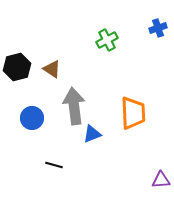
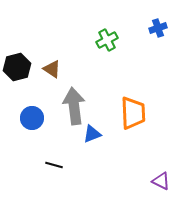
purple triangle: moved 1 px down; rotated 30 degrees clockwise
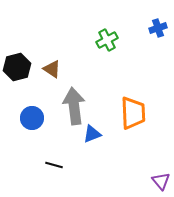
purple triangle: rotated 24 degrees clockwise
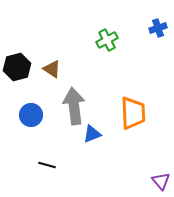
blue circle: moved 1 px left, 3 px up
black line: moved 7 px left
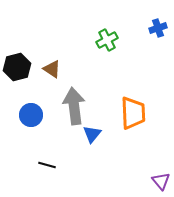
blue triangle: rotated 30 degrees counterclockwise
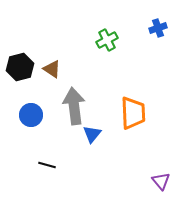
black hexagon: moved 3 px right
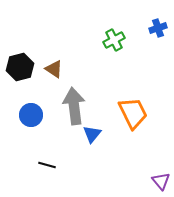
green cross: moved 7 px right
brown triangle: moved 2 px right
orange trapezoid: rotated 24 degrees counterclockwise
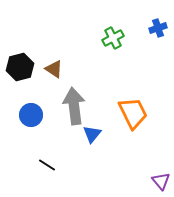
green cross: moved 1 px left, 2 px up
black line: rotated 18 degrees clockwise
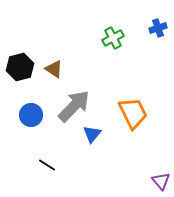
gray arrow: rotated 51 degrees clockwise
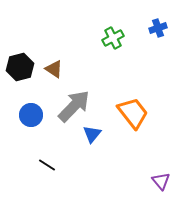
orange trapezoid: rotated 12 degrees counterclockwise
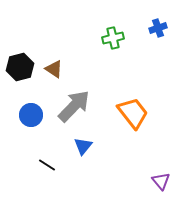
green cross: rotated 15 degrees clockwise
blue triangle: moved 9 px left, 12 px down
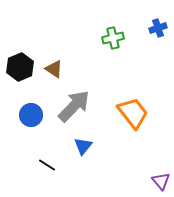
black hexagon: rotated 8 degrees counterclockwise
